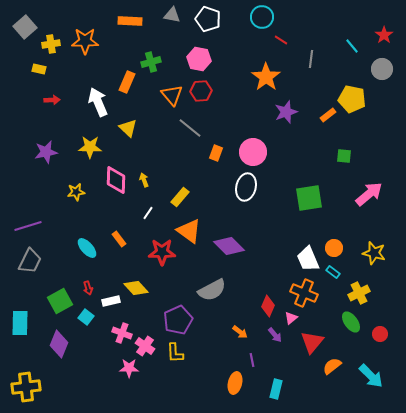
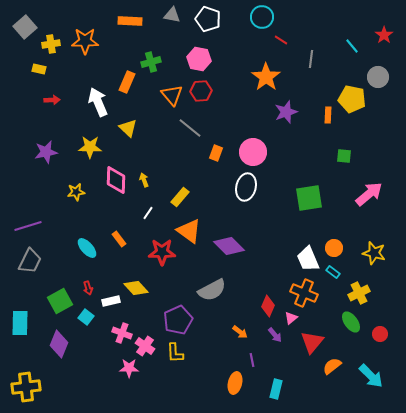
gray circle at (382, 69): moved 4 px left, 8 px down
orange rectangle at (328, 115): rotated 49 degrees counterclockwise
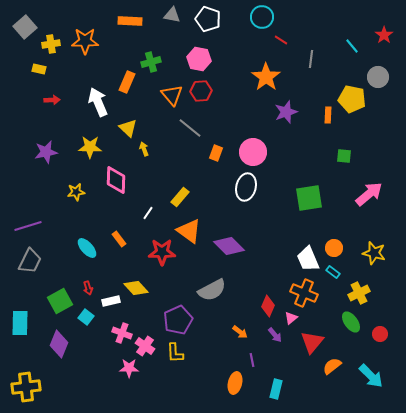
yellow arrow at (144, 180): moved 31 px up
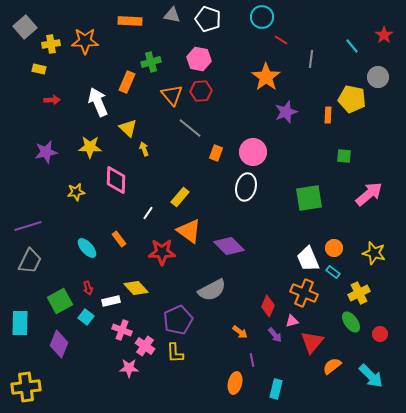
pink triangle at (291, 318): moved 1 px right, 3 px down; rotated 24 degrees clockwise
pink cross at (122, 333): moved 3 px up
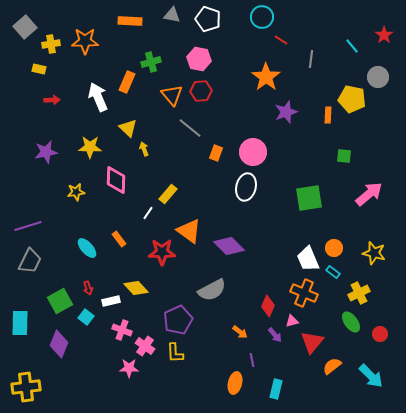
white arrow at (98, 102): moved 5 px up
yellow rectangle at (180, 197): moved 12 px left, 3 px up
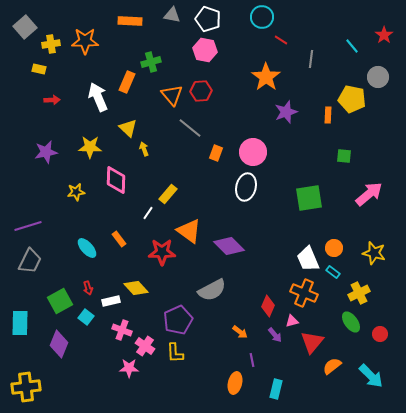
pink hexagon at (199, 59): moved 6 px right, 9 px up
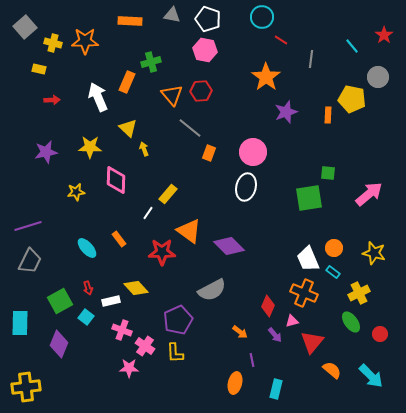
yellow cross at (51, 44): moved 2 px right, 1 px up; rotated 24 degrees clockwise
orange rectangle at (216, 153): moved 7 px left
green square at (344, 156): moved 16 px left, 17 px down
orange semicircle at (332, 366): moved 4 px down; rotated 78 degrees clockwise
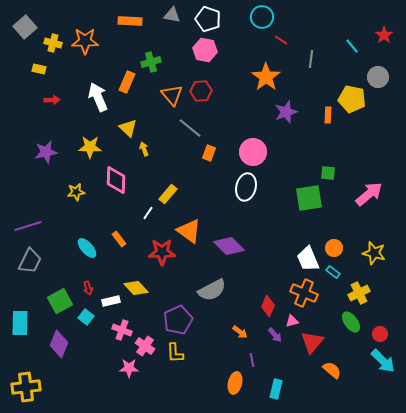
cyan arrow at (371, 376): moved 12 px right, 15 px up
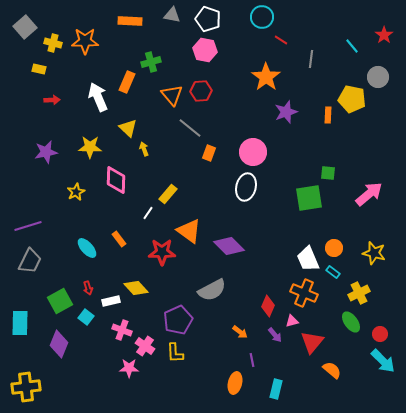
yellow star at (76, 192): rotated 18 degrees counterclockwise
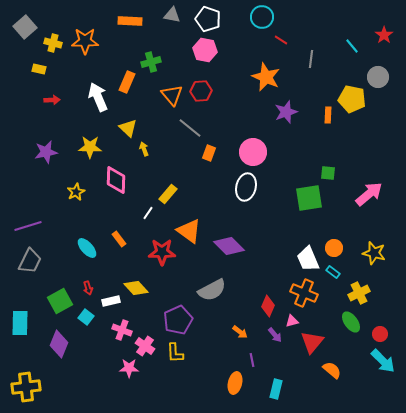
orange star at (266, 77): rotated 12 degrees counterclockwise
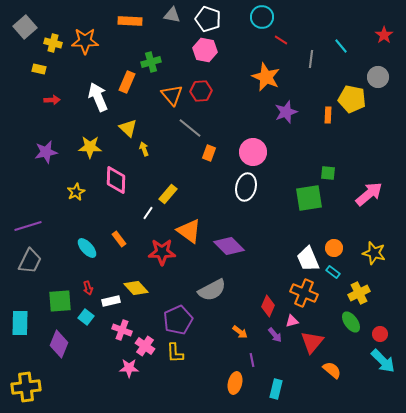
cyan line at (352, 46): moved 11 px left
green square at (60, 301): rotated 25 degrees clockwise
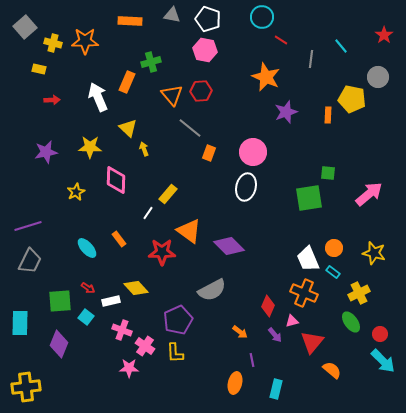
red arrow at (88, 288): rotated 40 degrees counterclockwise
